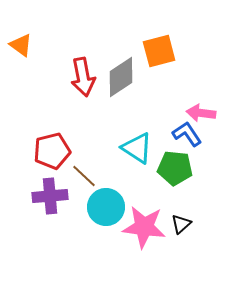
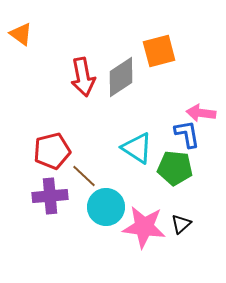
orange triangle: moved 11 px up
blue L-shape: rotated 24 degrees clockwise
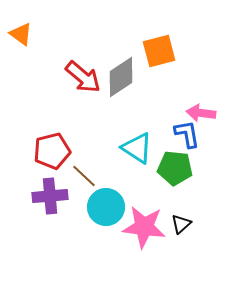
red arrow: rotated 39 degrees counterclockwise
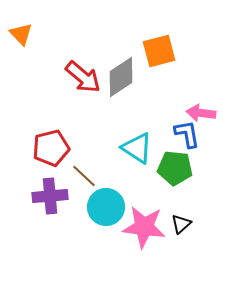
orange triangle: rotated 10 degrees clockwise
red pentagon: moved 1 px left, 3 px up
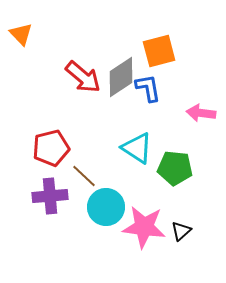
blue L-shape: moved 39 px left, 46 px up
black triangle: moved 7 px down
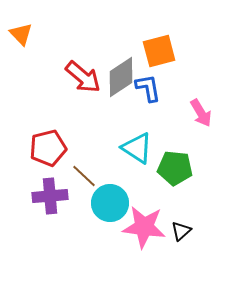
pink arrow: rotated 128 degrees counterclockwise
red pentagon: moved 3 px left
cyan circle: moved 4 px right, 4 px up
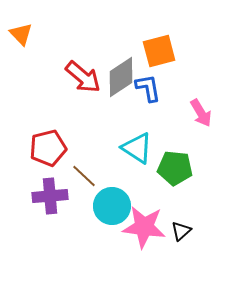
cyan circle: moved 2 px right, 3 px down
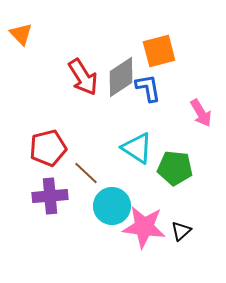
red arrow: rotated 18 degrees clockwise
brown line: moved 2 px right, 3 px up
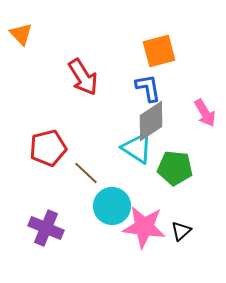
gray diamond: moved 30 px right, 44 px down
pink arrow: moved 4 px right
purple cross: moved 4 px left, 32 px down; rotated 28 degrees clockwise
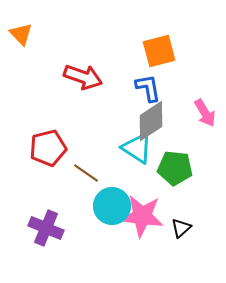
red arrow: rotated 39 degrees counterclockwise
brown line: rotated 8 degrees counterclockwise
pink star: moved 2 px left, 11 px up
black triangle: moved 3 px up
